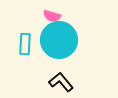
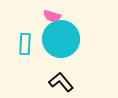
cyan circle: moved 2 px right, 1 px up
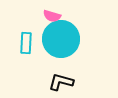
cyan rectangle: moved 1 px right, 1 px up
black L-shape: rotated 35 degrees counterclockwise
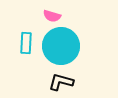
cyan circle: moved 7 px down
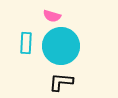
black L-shape: rotated 10 degrees counterclockwise
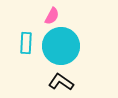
pink semicircle: rotated 78 degrees counterclockwise
black L-shape: rotated 30 degrees clockwise
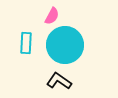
cyan circle: moved 4 px right, 1 px up
black L-shape: moved 2 px left, 1 px up
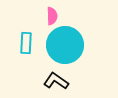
pink semicircle: rotated 30 degrees counterclockwise
black L-shape: moved 3 px left
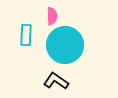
cyan rectangle: moved 8 px up
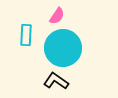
pink semicircle: moved 5 px right; rotated 36 degrees clockwise
cyan circle: moved 2 px left, 3 px down
